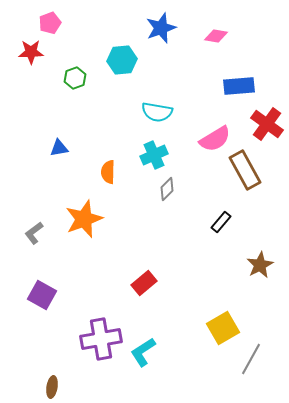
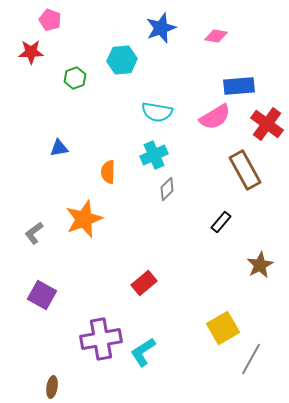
pink pentagon: moved 3 px up; rotated 30 degrees counterclockwise
pink semicircle: moved 22 px up
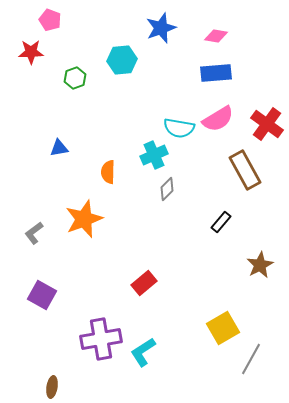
blue rectangle: moved 23 px left, 13 px up
cyan semicircle: moved 22 px right, 16 px down
pink semicircle: moved 3 px right, 2 px down
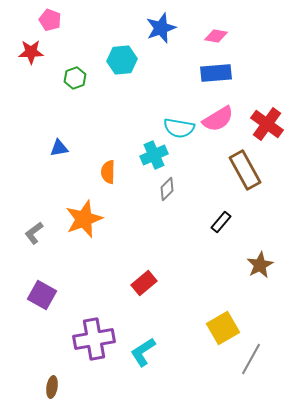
purple cross: moved 7 px left
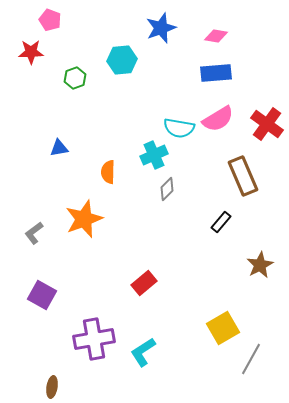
brown rectangle: moved 2 px left, 6 px down; rotated 6 degrees clockwise
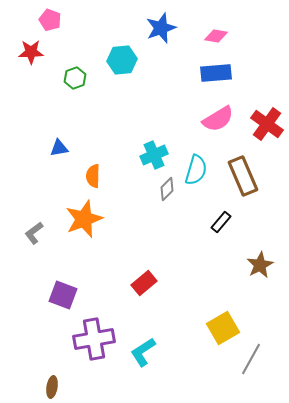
cyan semicircle: moved 17 px right, 42 px down; rotated 84 degrees counterclockwise
orange semicircle: moved 15 px left, 4 px down
purple square: moved 21 px right; rotated 8 degrees counterclockwise
